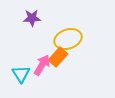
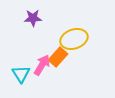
purple star: moved 1 px right
yellow ellipse: moved 6 px right
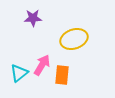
orange rectangle: moved 4 px right, 18 px down; rotated 36 degrees counterclockwise
cyan triangle: moved 2 px left, 1 px up; rotated 24 degrees clockwise
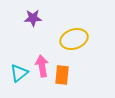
pink arrow: moved 1 px down; rotated 40 degrees counterclockwise
